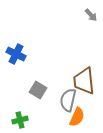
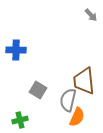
blue cross: moved 4 px up; rotated 24 degrees counterclockwise
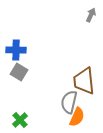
gray arrow: rotated 112 degrees counterclockwise
gray square: moved 19 px left, 18 px up
gray semicircle: moved 1 px right, 2 px down
green cross: rotated 28 degrees counterclockwise
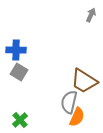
brown trapezoid: rotated 52 degrees counterclockwise
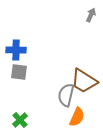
gray square: rotated 24 degrees counterclockwise
gray semicircle: moved 3 px left, 7 px up
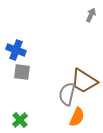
blue cross: rotated 18 degrees clockwise
gray square: moved 3 px right
gray semicircle: moved 1 px right, 1 px up
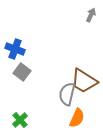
blue cross: moved 1 px left, 1 px up
gray square: rotated 30 degrees clockwise
orange semicircle: moved 1 px down
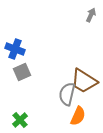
gray square: rotated 30 degrees clockwise
orange semicircle: moved 1 px right, 2 px up
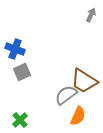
gray semicircle: moved 1 px left, 1 px down; rotated 40 degrees clockwise
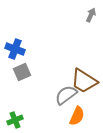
orange semicircle: moved 1 px left
green cross: moved 5 px left; rotated 21 degrees clockwise
